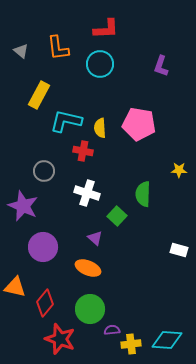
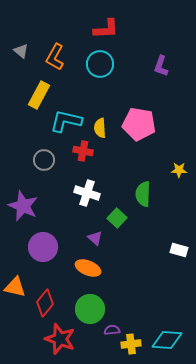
orange L-shape: moved 3 px left, 9 px down; rotated 36 degrees clockwise
gray circle: moved 11 px up
green square: moved 2 px down
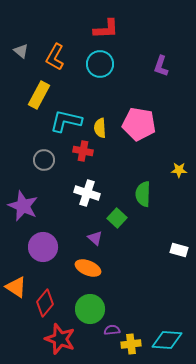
orange triangle: moved 1 px right; rotated 20 degrees clockwise
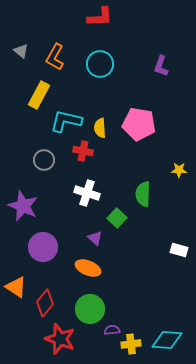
red L-shape: moved 6 px left, 12 px up
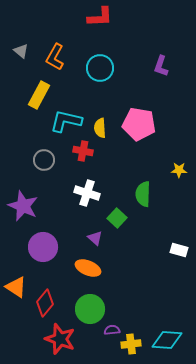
cyan circle: moved 4 px down
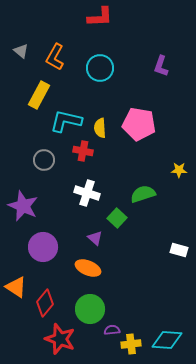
green semicircle: rotated 70 degrees clockwise
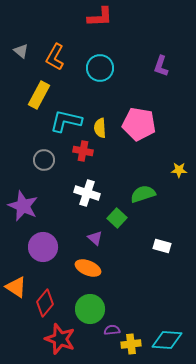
white rectangle: moved 17 px left, 4 px up
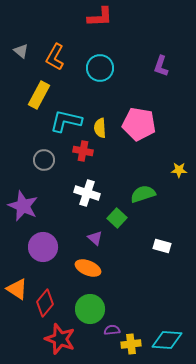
orange triangle: moved 1 px right, 2 px down
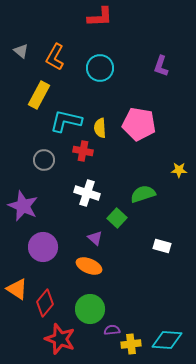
orange ellipse: moved 1 px right, 2 px up
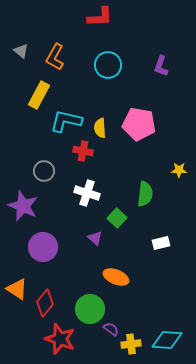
cyan circle: moved 8 px right, 3 px up
gray circle: moved 11 px down
green semicircle: moved 2 px right; rotated 115 degrees clockwise
white rectangle: moved 1 px left, 3 px up; rotated 30 degrees counterclockwise
orange ellipse: moved 27 px right, 11 px down
purple semicircle: moved 1 px left, 1 px up; rotated 42 degrees clockwise
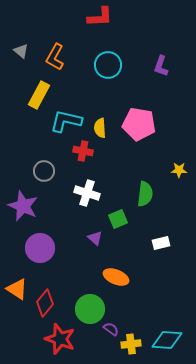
green square: moved 1 px right, 1 px down; rotated 24 degrees clockwise
purple circle: moved 3 px left, 1 px down
